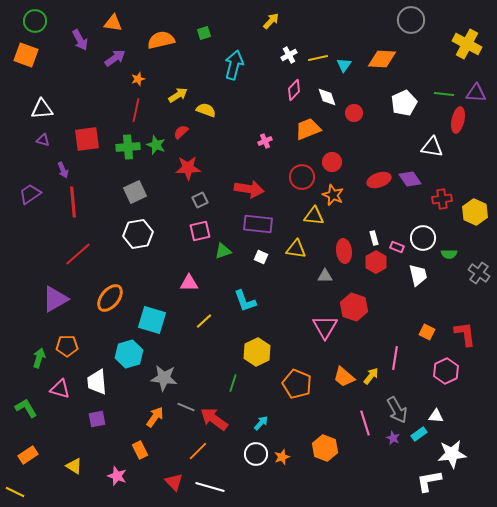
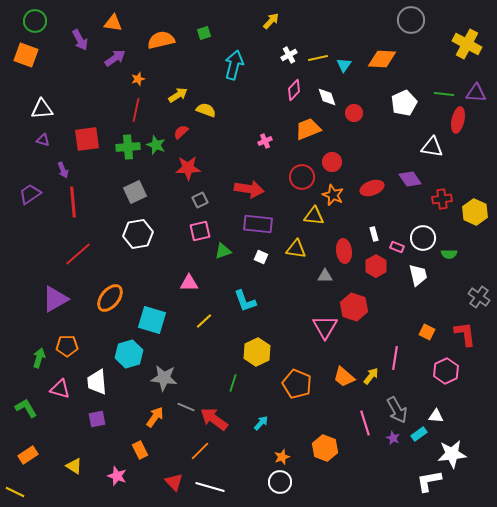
red ellipse at (379, 180): moved 7 px left, 8 px down
white rectangle at (374, 238): moved 4 px up
red hexagon at (376, 262): moved 4 px down
gray cross at (479, 273): moved 24 px down
orange line at (198, 451): moved 2 px right
white circle at (256, 454): moved 24 px right, 28 px down
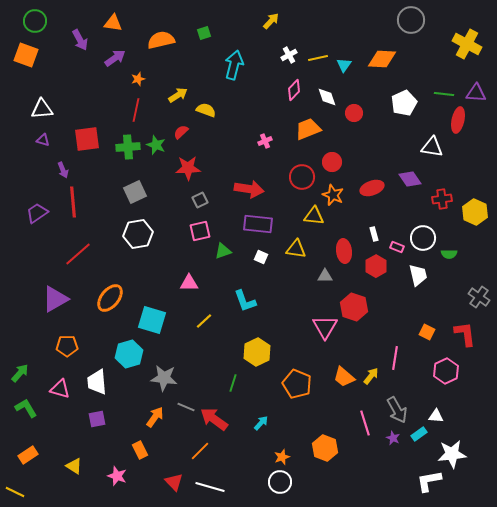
purple trapezoid at (30, 194): moved 7 px right, 19 px down
green arrow at (39, 358): moved 19 px left, 15 px down; rotated 24 degrees clockwise
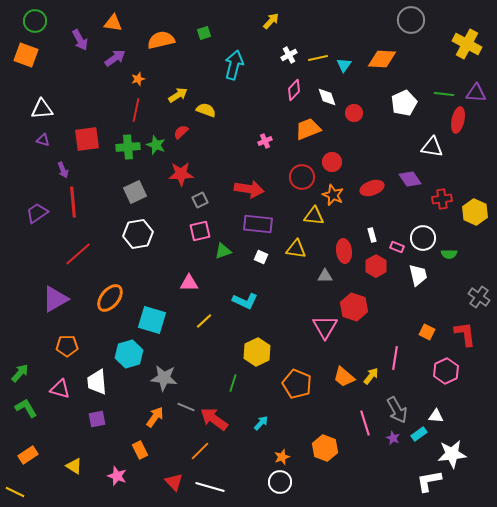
red star at (188, 168): moved 7 px left, 6 px down
white rectangle at (374, 234): moved 2 px left, 1 px down
cyan L-shape at (245, 301): rotated 45 degrees counterclockwise
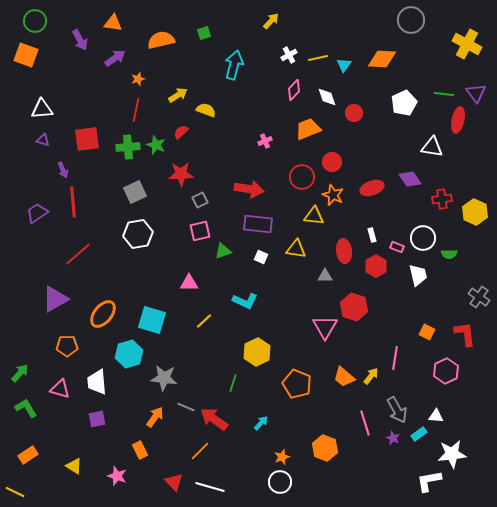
purple triangle at (476, 93): rotated 50 degrees clockwise
orange ellipse at (110, 298): moved 7 px left, 16 px down
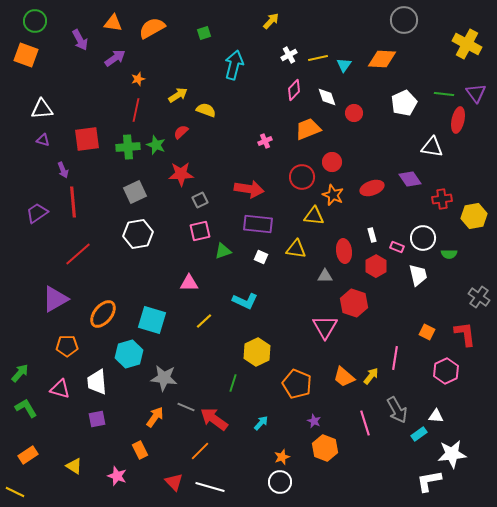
gray circle at (411, 20): moved 7 px left
orange semicircle at (161, 40): moved 9 px left, 12 px up; rotated 16 degrees counterclockwise
yellow hexagon at (475, 212): moved 1 px left, 4 px down; rotated 25 degrees clockwise
red hexagon at (354, 307): moved 4 px up
purple star at (393, 438): moved 79 px left, 17 px up
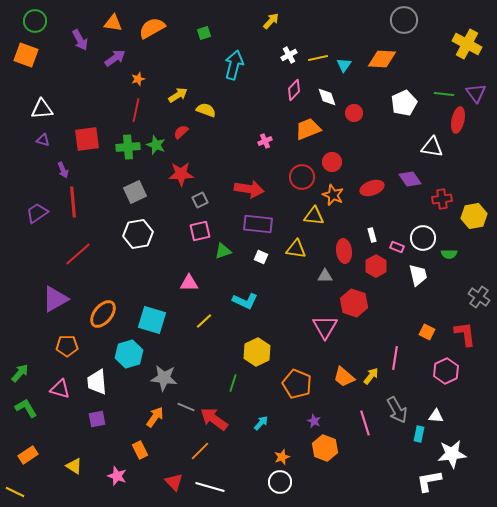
cyan rectangle at (419, 434): rotated 42 degrees counterclockwise
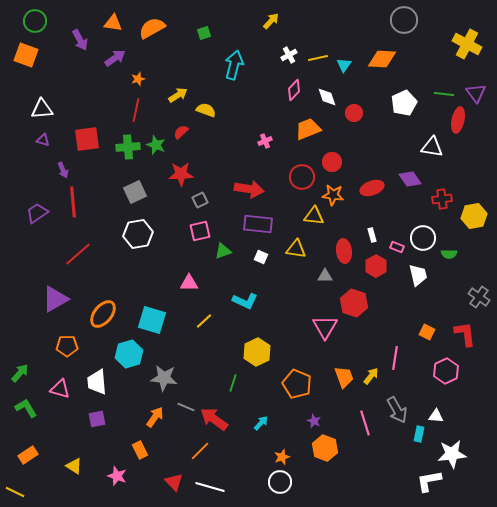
orange star at (333, 195): rotated 15 degrees counterclockwise
orange trapezoid at (344, 377): rotated 150 degrees counterclockwise
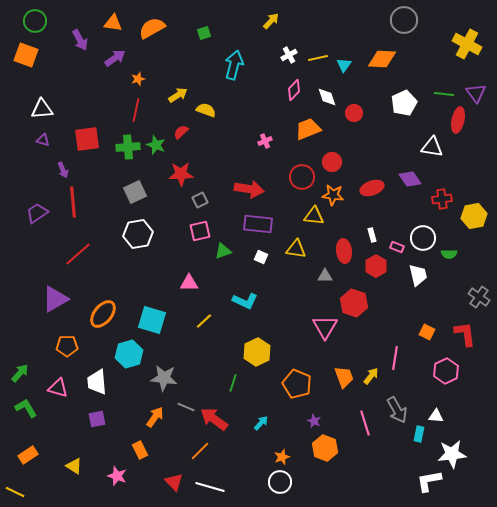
pink triangle at (60, 389): moved 2 px left, 1 px up
